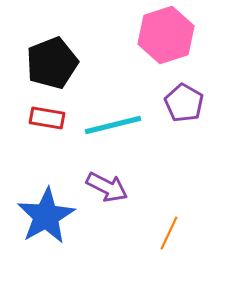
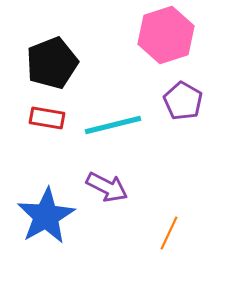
purple pentagon: moved 1 px left, 2 px up
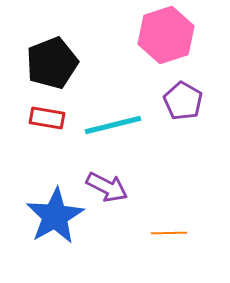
blue star: moved 9 px right
orange line: rotated 64 degrees clockwise
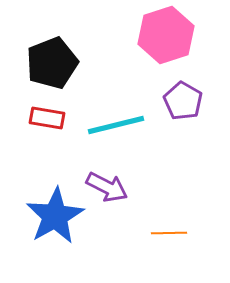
cyan line: moved 3 px right
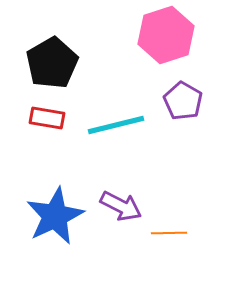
black pentagon: rotated 9 degrees counterclockwise
purple arrow: moved 14 px right, 19 px down
blue star: rotated 4 degrees clockwise
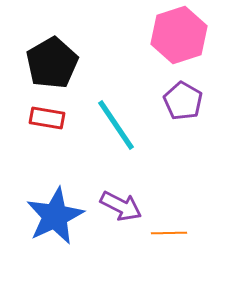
pink hexagon: moved 13 px right
cyan line: rotated 70 degrees clockwise
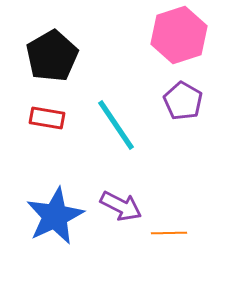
black pentagon: moved 7 px up
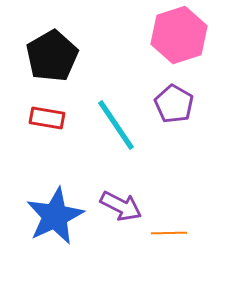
purple pentagon: moved 9 px left, 3 px down
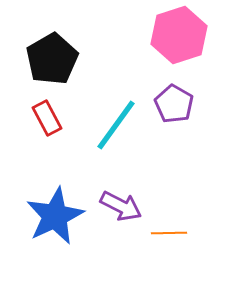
black pentagon: moved 3 px down
red rectangle: rotated 52 degrees clockwise
cyan line: rotated 70 degrees clockwise
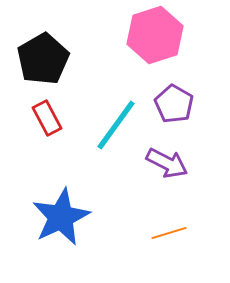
pink hexagon: moved 24 px left
black pentagon: moved 9 px left
purple arrow: moved 46 px right, 43 px up
blue star: moved 6 px right, 1 px down
orange line: rotated 16 degrees counterclockwise
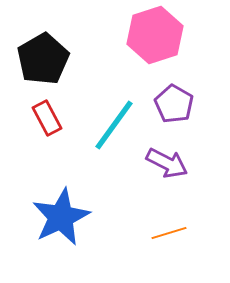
cyan line: moved 2 px left
